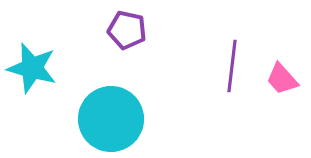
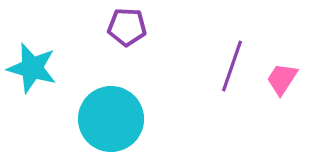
purple pentagon: moved 3 px up; rotated 9 degrees counterclockwise
purple line: rotated 12 degrees clockwise
pink trapezoid: rotated 75 degrees clockwise
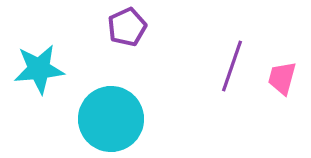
purple pentagon: rotated 27 degrees counterclockwise
cyan star: moved 7 px right, 1 px down; rotated 21 degrees counterclockwise
pink trapezoid: moved 1 px up; rotated 18 degrees counterclockwise
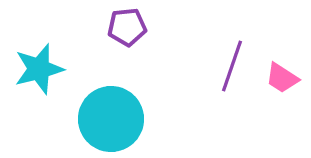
purple pentagon: rotated 18 degrees clockwise
cyan star: rotated 9 degrees counterclockwise
pink trapezoid: rotated 72 degrees counterclockwise
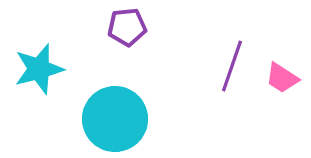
cyan circle: moved 4 px right
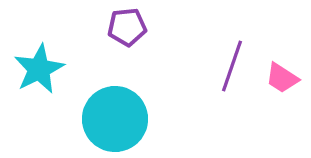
cyan star: rotated 12 degrees counterclockwise
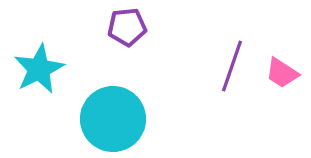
pink trapezoid: moved 5 px up
cyan circle: moved 2 px left
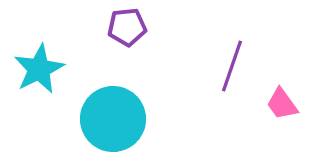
pink trapezoid: moved 31 px down; rotated 21 degrees clockwise
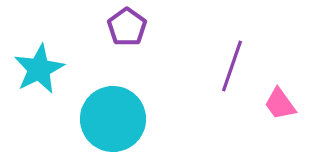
purple pentagon: rotated 30 degrees counterclockwise
pink trapezoid: moved 2 px left
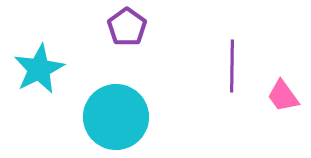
purple line: rotated 18 degrees counterclockwise
pink trapezoid: moved 3 px right, 8 px up
cyan circle: moved 3 px right, 2 px up
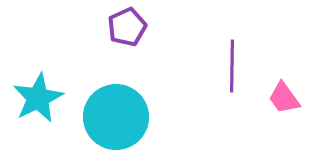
purple pentagon: rotated 12 degrees clockwise
cyan star: moved 1 px left, 29 px down
pink trapezoid: moved 1 px right, 2 px down
